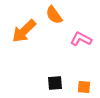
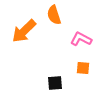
orange semicircle: rotated 18 degrees clockwise
orange square: moved 1 px left, 19 px up
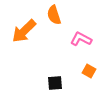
orange square: moved 6 px right, 3 px down; rotated 24 degrees clockwise
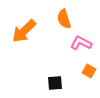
orange semicircle: moved 10 px right, 4 px down
pink L-shape: moved 4 px down
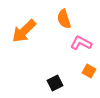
black square: rotated 21 degrees counterclockwise
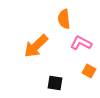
orange semicircle: rotated 12 degrees clockwise
orange arrow: moved 12 px right, 15 px down
black square: rotated 35 degrees clockwise
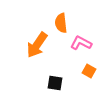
orange semicircle: moved 3 px left, 4 px down
orange arrow: moved 1 px right, 1 px up; rotated 12 degrees counterclockwise
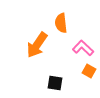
pink L-shape: moved 2 px right, 5 px down; rotated 15 degrees clockwise
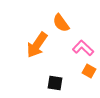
orange semicircle: rotated 30 degrees counterclockwise
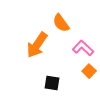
orange square: rotated 16 degrees clockwise
black square: moved 3 px left
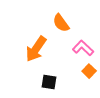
orange arrow: moved 1 px left, 4 px down
black square: moved 3 px left, 1 px up
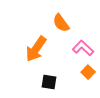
orange square: moved 1 px left, 1 px down
